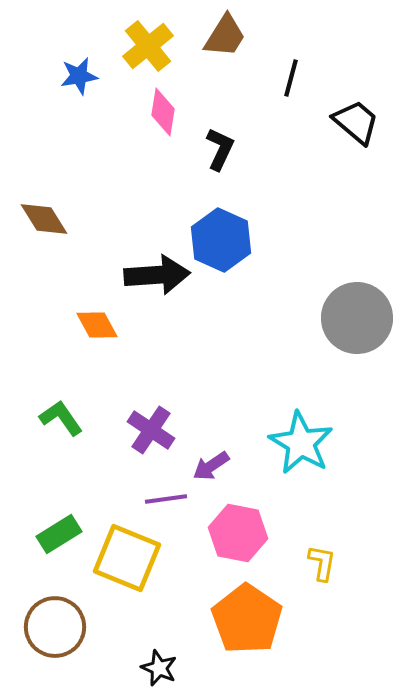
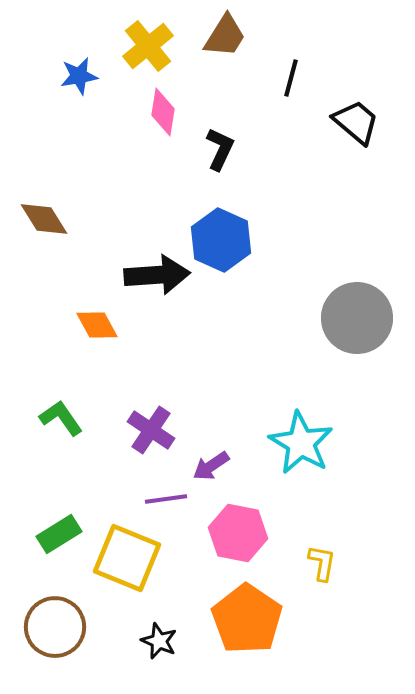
black star: moved 27 px up
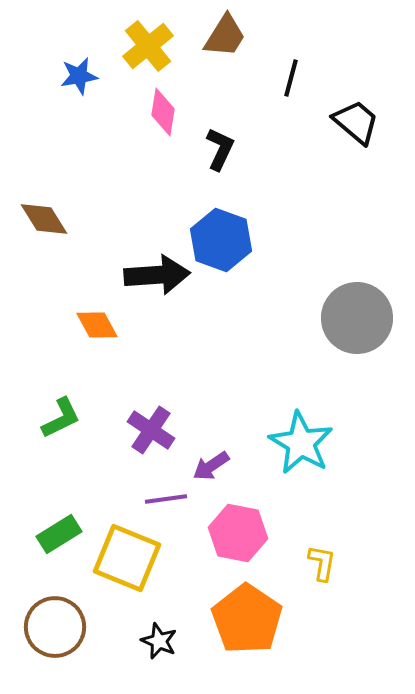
blue hexagon: rotated 4 degrees counterclockwise
green L-shape: rotated 99 degrees clockwise
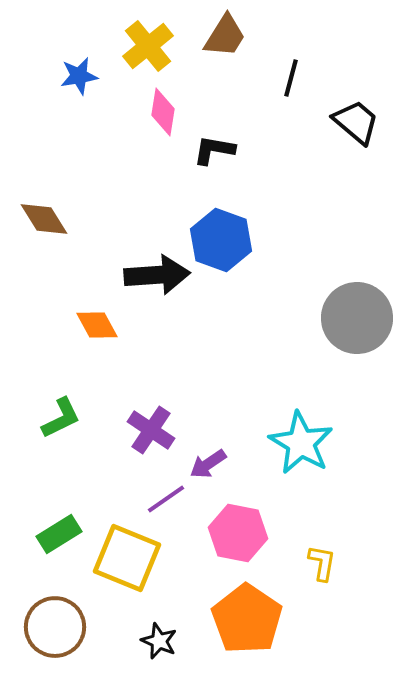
black L-shape: moved 6 px left, 1 px down; rotated 105 degrees counterclockwise
purple arrow: moved 3 px left, 2 px up
purple line: rotated 27 degrees counterclockwise
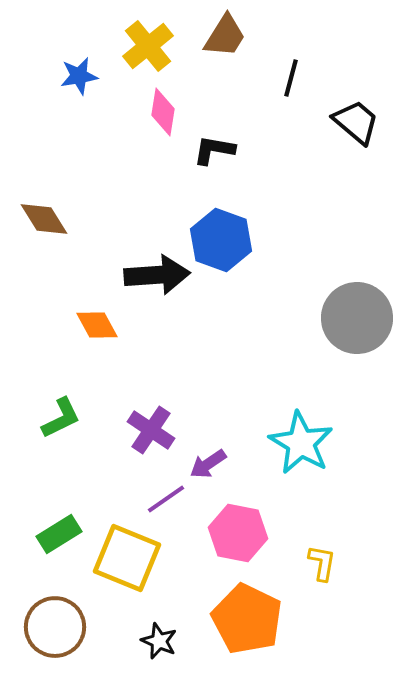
orange pentagon: rotated 8 degrees counterclockwise
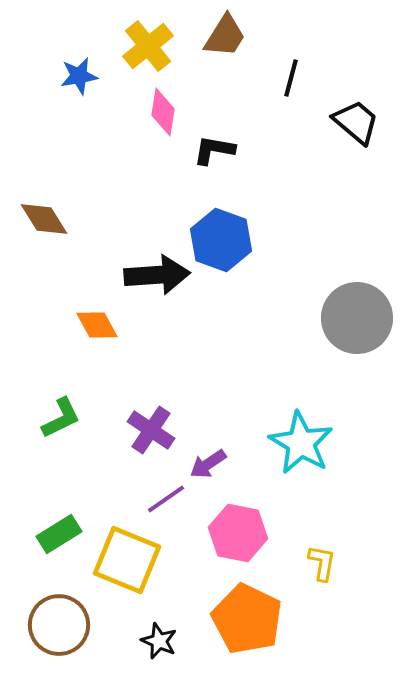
yellow square: moved 2 px down
brown circle: moved 4 px right, 2 px up
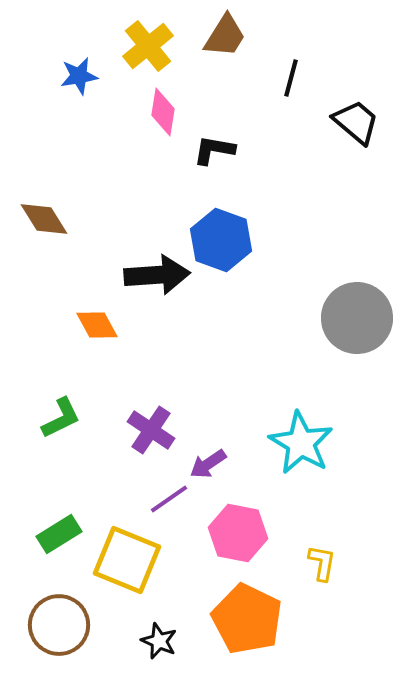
purple line: moved 3 px right
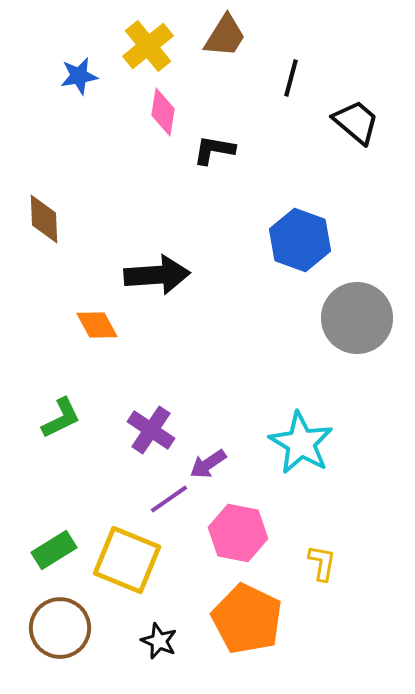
brown diamond: rotated 30 degrees clockwise
blue hexagon: moved 79 px right
green rectangle: moved 5 px left, 16 px down
brown circle: moved 1 px right, 3 px down
